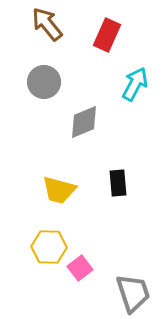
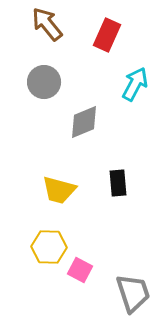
pink square: moved 2 px down; rotated 25 degrees counterclockwise
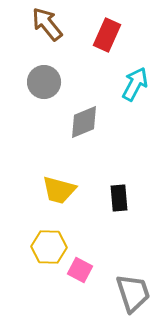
black rectangle: moved 1 px right, 15 px down
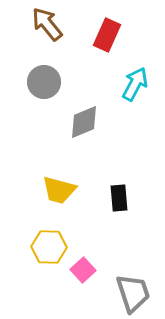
pink square: moved 3 px right; rotated 20 degrees clockwise
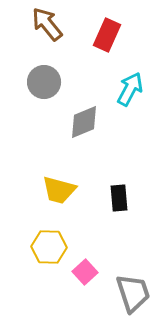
cyan arrow: moved 5 px left, 5 px down
pink square: moved 2 px right, 2 px down
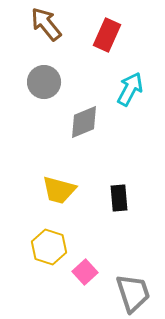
brown arrow: moved 1 px left
yellow hexagon: rotated 16 degrees clockwise
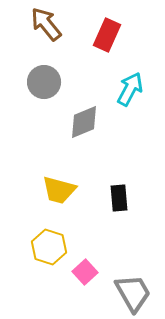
gray trapezoid: rotated 12 degrees counterclockwise
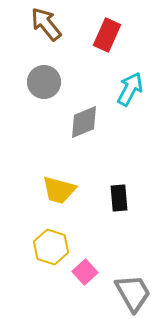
yellow hexagon: moved 2 px right
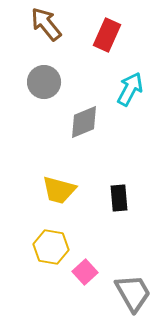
yellow hexagon: rotated 8 degrees counterclockwise
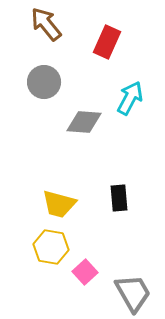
red rectangle: moved 7 px down
cyan arrow: moved 9 px down
gray diamond: rotated 27 degrees clockwise
yellow trapezoid: moved 14 px down
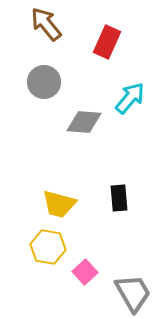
cyan arrow: rotated 12 degrees clockwise
yellow hexagon: moved 3 px left
